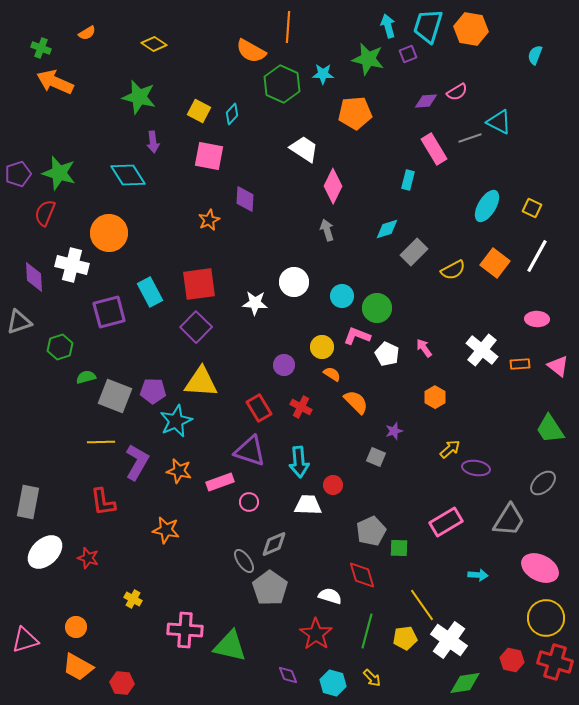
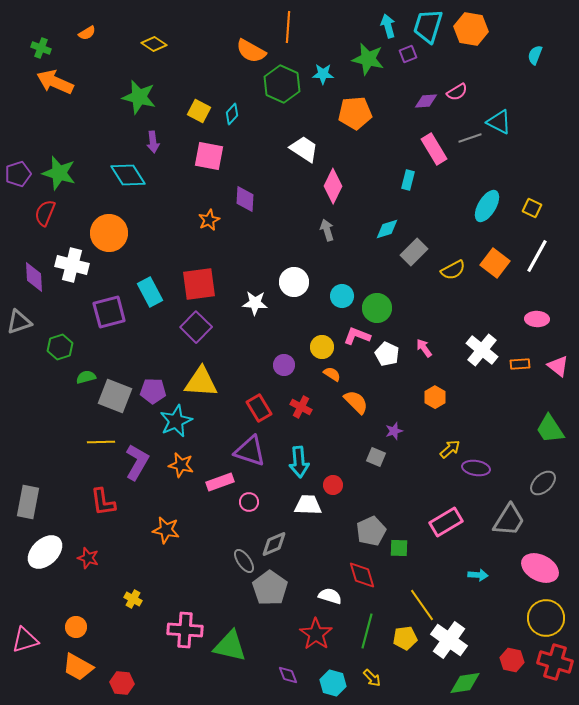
orange star at (179, 471): moved 2 px right, 6 px up
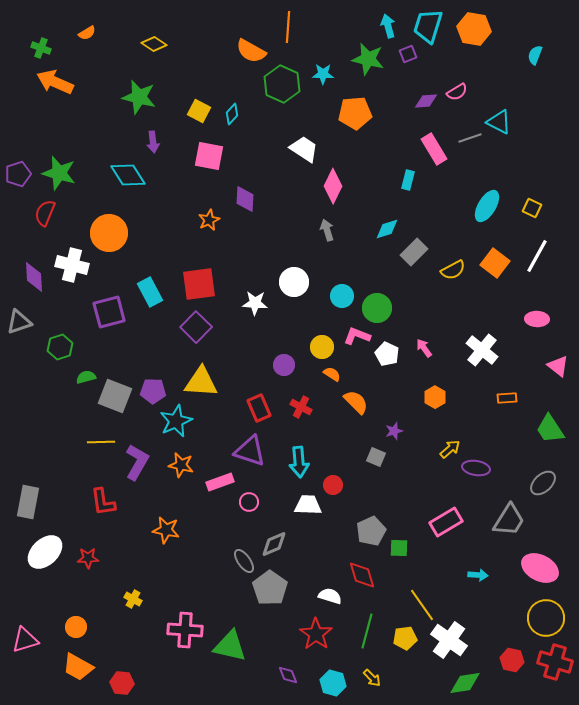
orange hexagon at (471, 29): moved 3 px right
orange rectangle at (520, 364): moved 13 px left, 34 px down
red rectangle at (259, 408): rotated 8 degrees clockwise
red star at (88, 558): rotated 20 degrees counterclockwise
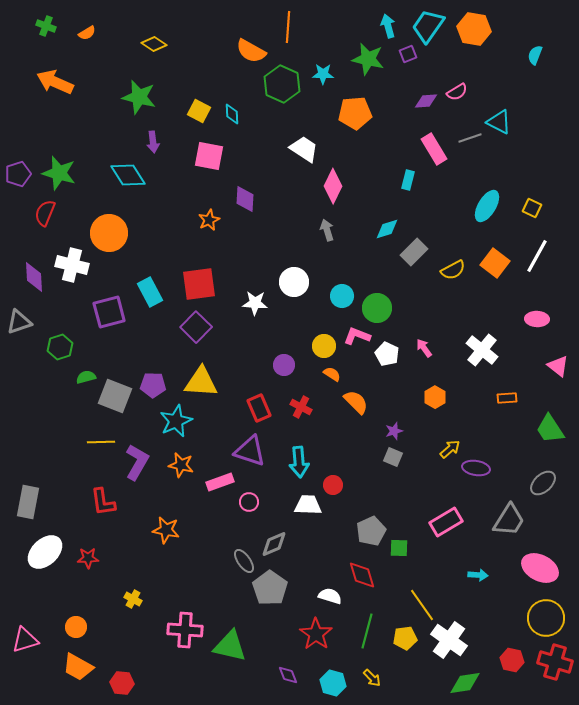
cyan trapezoid at (428, 26): rotated 18 degrees clockwise
green cross at (41, 48): moved 5 px right, 22 px up
cyan diamond at (232, 114): rotated 45 degrees counterclockwise
yellow circle at (322, 347): moved 2 px right, 1 px up
purple pentagon at (153, 391): moved 6 px up
gray square at (376, 457): moved 17 px right
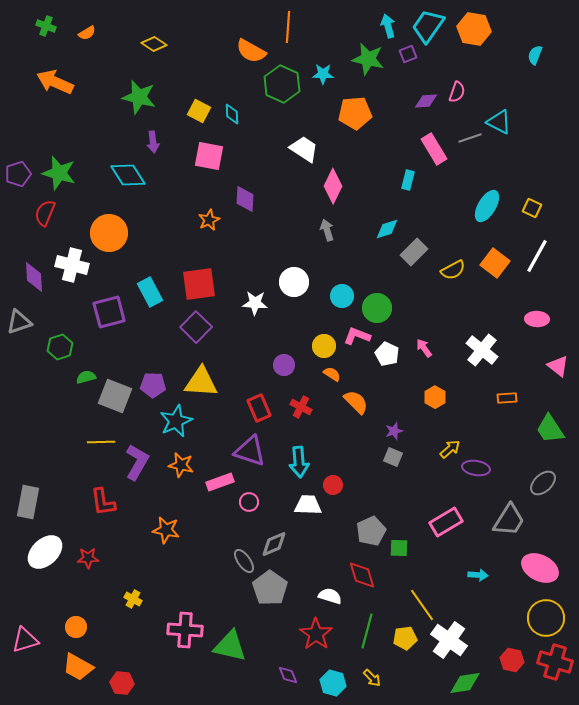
pink semicircle at (457, 92): rotated 40 degrees counterclockwise
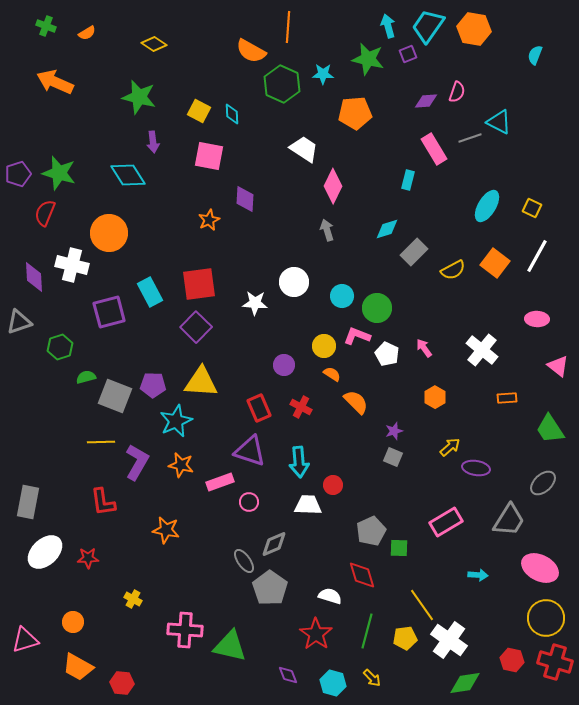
yellow arrow at (450, 449): moved 2 px up
orange circle at (76, 627): moved 3 px left, 5 px up
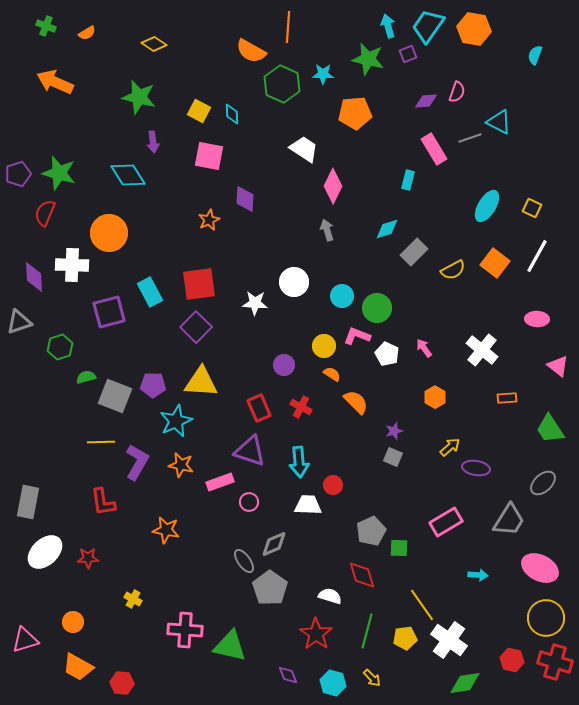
white cross at (72, 265): rotated 12 degrees counterclockwise
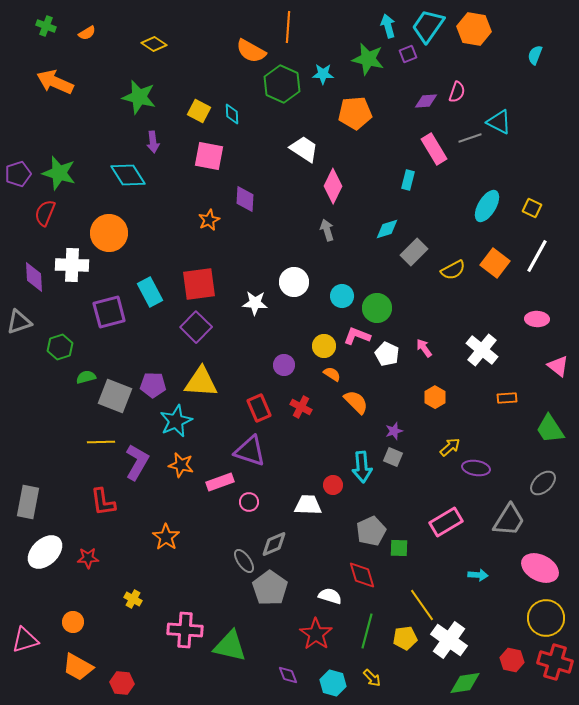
cyan arrow at (299, 462): moved 63 px right, 5 px down
orange star at (166, 530): moved 7 px down; rotated 24 degrees clockwise
